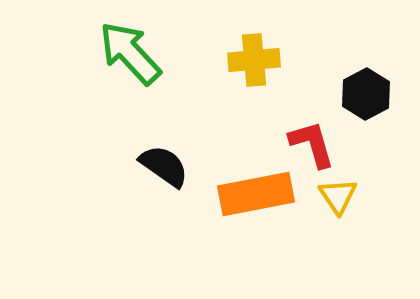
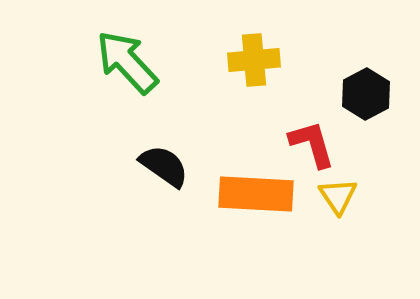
green arrow: moved 3 px left, 9 px down
orange rectangle: rotated 14 degrees clockwise
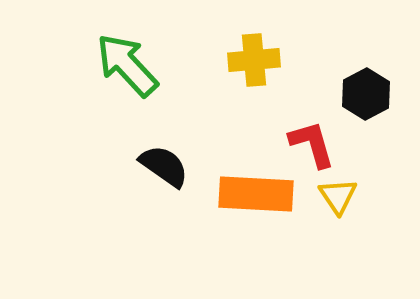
green arrow: moved 3 px down
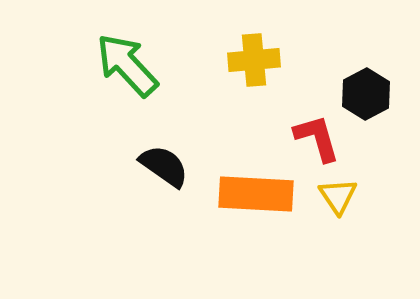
red L-shape: moved 5 px right, 6 px up
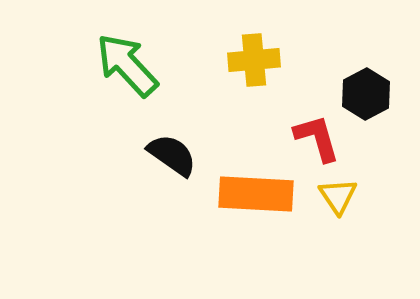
black semicircle: moved 8 px right, 11 px up
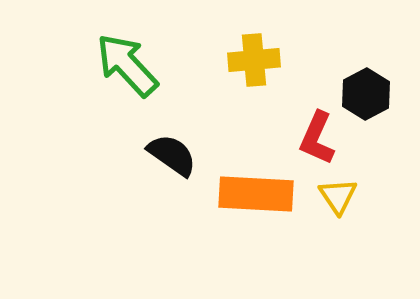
red L-shape: rotated 140 degrees counterclockwise
